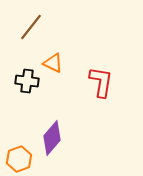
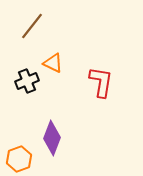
brown line: moved 1 px right, 1 px up
black cross: rotated 30 degrees counterclockwise
purple diamond: rotated 20 degrees counterclockwise
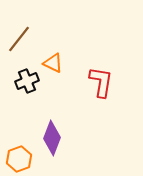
brown line: moved 13 px left, 13 px down
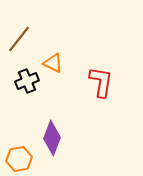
orange hexagon: rotated 10 degrees clockwise
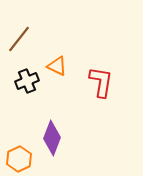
orange triangle: moved 4 px right, 3 px down
orange hexagon: rotated 15 degrees counterclockwise
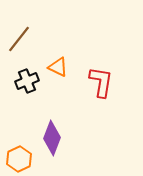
orange triangle: moved 1 px right, 1 px down
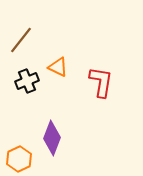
brown line: moved 2 px right, 1 px down
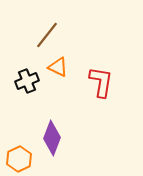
brown line: moved 26 px right, 5 px up
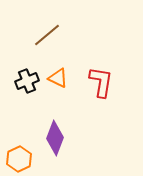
brown line: rotated 12 degrees clockwise
orange triangle: moved 11 px down
purple diamond: moved 3 px right
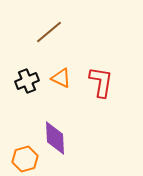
brown line: moved 2 px right, 3 px up
orange triangle: moved 3 px right
purple diamond: rotated 24 degrees counterclockwise
orange hexagon: moved 6 px right; rotated 10 degrees clockwise
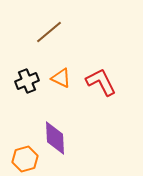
red L-shape: rotated 36 degrees counterclockwise
